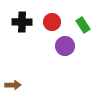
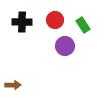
red circle: moved 3 px right, 2 px up
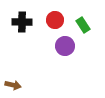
brown arrow: rotated 14 degrees clockwise
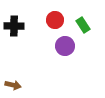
black cross: moved 8 px left, 4 px down
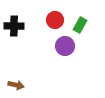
green rectangle: moved 3 px left; rotated 63 degrees clockwise
brown arrow: moved 3 px right
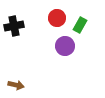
red circle: moved 2 px right, 2 px up
black cross: rotated 12 degrees counterclockwise
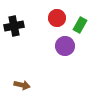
brown arrow: moved 6 px right
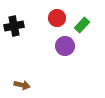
green rectangle: moved 2 px right; rotated 14 degrees clockwise
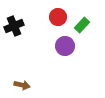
red circle: moved 1 px right, 1 px up
black cross: rotated 12 degrees counterclockwise
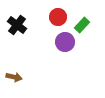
black cross: moved 3 px right, 1 px up; rotated 30 degrees counterclockwise
purple circle: moved 4 px up
brown arrow: moved 8 px left, 8 px up
